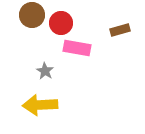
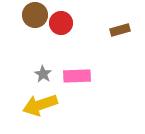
brown circle: moved 3 px right
pink rectangle: moved 28 px down; rotated 12 degrees counterclockwise
gray star: moved 2 px left, 3 px down
yellow arrow: rotated 16 degrees counterclockwise
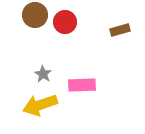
red circle: moved 4 px right, 1 px up
pink rectangle: moved 5 px right, 9 px down
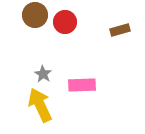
yellow arrow: rotated 84 degrees clockwise
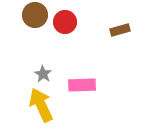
yellow arrow: moved 1 px right
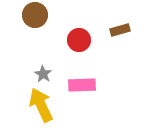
red circle: moved 14 px right, 18 px down
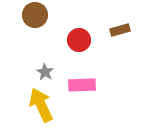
gray star: moved 2 px right, 2 px up
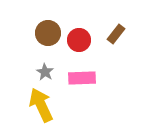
brown circle: moved 13 px right, 18 px down
brown rectangle: moved 4 px left, 4 px down; rotated 36 degrees counterclockwise
pink rectangle: moved 7 px up
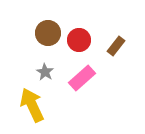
brown rectangle: moved 12 px down
pink rectangle: rotated 40 degrees counterclockwise
yellow arrow: moved 9 px left
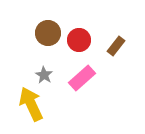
gray star: moved 1 px left, 3 px down
yellow arrow: moved 1 px left, 1 px up
